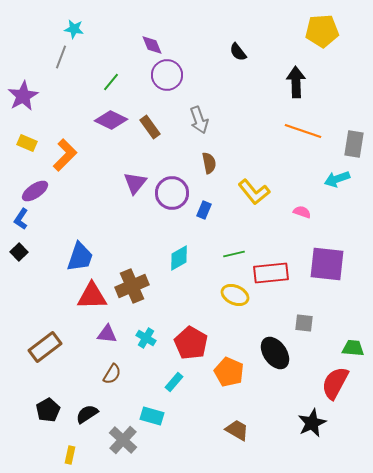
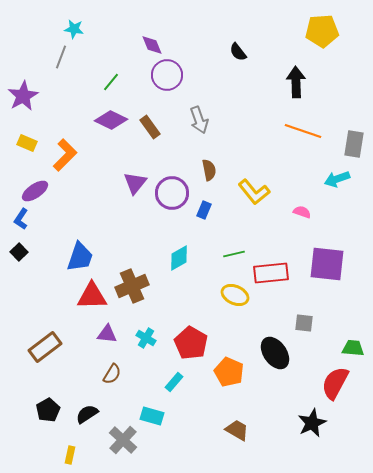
brown semicircle at (209, 163): moved 7 px down
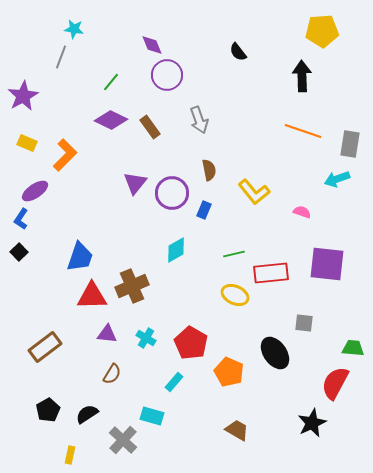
black arrow at (296, 82): moved 6 px right, 6 px up
gray rectangle at (354, 144): moved 4 px left
cyan diamond at (179, 258): moved 3 px left, 8 px up
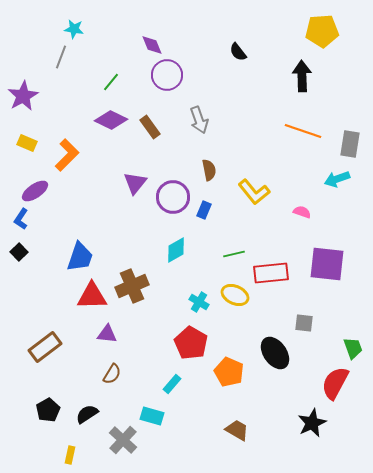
orange L-shape at (65, 155): moved 2 px right
purple circle at (172, 193): moved 1 px right, 4 px down
cyan cross at (146, 338): moved 53 px right, 36 px up
green trapezoid at (353, 348): rotated 65 degrees clockwise
cyan rectangle at (174, 382): moved 2 px left, 2 px down
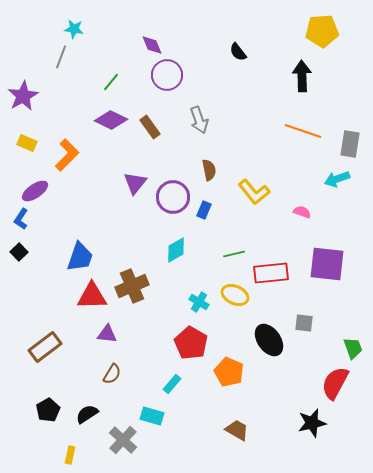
black ellipse at (275, 353): moved 6 px left, 13 px up
black star at (312, 423): rotated 12 degrees clockwise
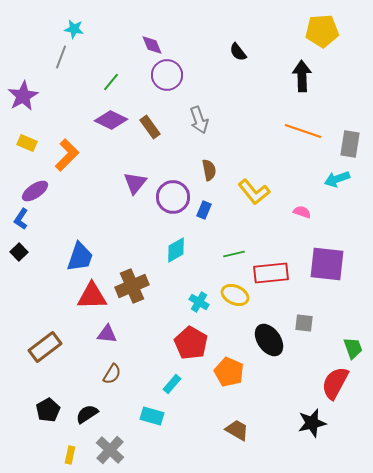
gray cross at (123, 440): moved 13 px left, 10 px down
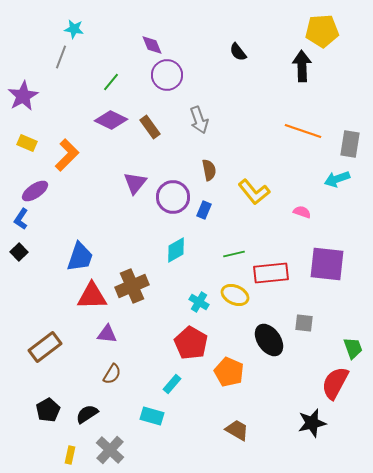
black arrow at (302, 76): moved 10 px up
